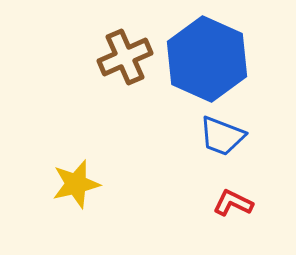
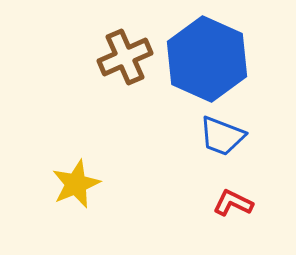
yellow star: rotated 9 degrees counterclockwise
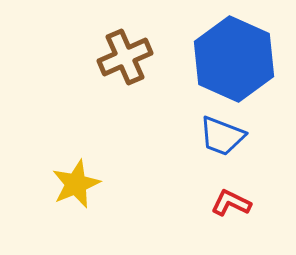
blue hexagon: moved 27 px right
red L-shape: moved 2 px left
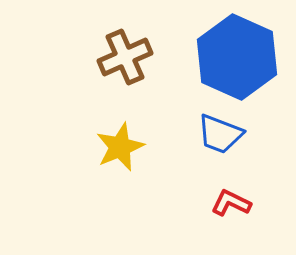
blue hexagon: moved 3 px right, 2 px up
blue trapezoid: moved 2 px left, 2 px up
yellow star: moved 44 px right, 37 px up
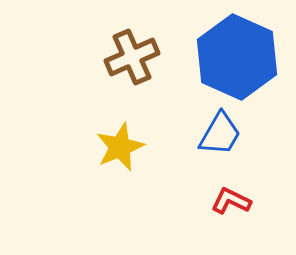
brown cross: moved 7 px right
blue trapezoid: rotated 81 degrees counterclockwise
red L-shape: moved 2 px up
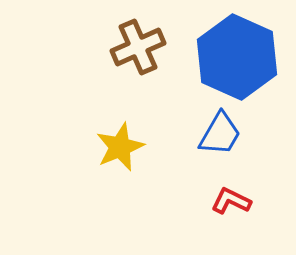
brown cross: moved 6 px right, 10 px up
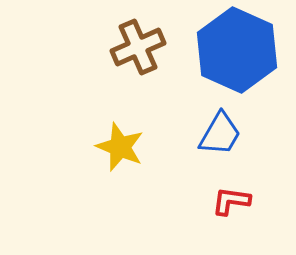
blue hexagon: moved 7 px up
yellow star: rotated 27 degrees counterclockwise
red L-shape: rotated 18 degrees counterclockwise
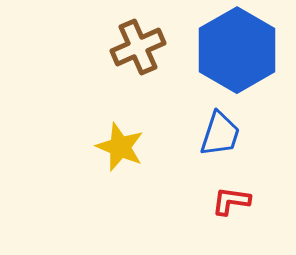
blue hexagon: rotated 6 degrees clockwise
blue trapezoid: rotated 12 degrees counterclockwise
